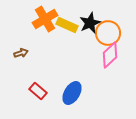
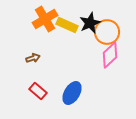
orange circle: moved 1 px left, 1 px up
brown arrow: moved 12 px right, 5 px down
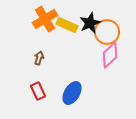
brown arrow: moved 6 px right; rotated 56 degrees counterclockwise
red rectangle: rotated 24 degrees clockwise
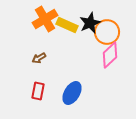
brown arrow: rotated 136 degrees counterclockwise
red rectangle: rotated 36 degrees clockwise
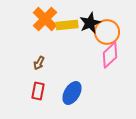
orange cross: rotated 15 degrees counterclockwise
yellow rectangle: rotated 30 degrees counterclockwise
brown arrow: moved 5 px down; rotated 32 degrees counterclockwise
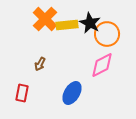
black star: rotated 20 degrees counterclockwise
orange circle: moved 2 px down
pink diamond: moved 8 px left, 10 px down; rotated 16 degrees clockwise
brown arrow: moved 1 px right, 1 px down
red rectangle: moved 16 px left, 2 px down
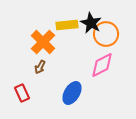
orange cross: moved 2 px left, 23 px down
black star: moved 1 px right
orange circle: moved 1 px left
brown arrow: moved 3 px down
red rectangle: rotated 36 degrees counterclockwise
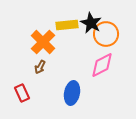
blue ellipse: rotated 20 degrees counterclockwise
